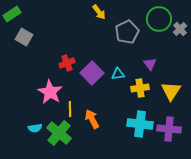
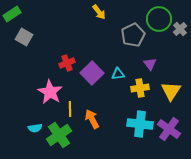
gray pentagon: moved 6 px right, 3 px down
purple cross: rotated 30 degrees clockwise
green cross: moved 2 px down; rotated 15 degrees clockwise
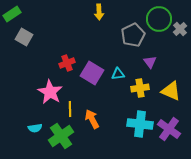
yellow arrow: rotated 35 degrees clockwise
purple triangle: moved 2 px up
purple square: rotated 15 degrees counterclockwise
yellow triangle: rotated 40 degrees counterclockwise
green cross: moved 2 px right, 1 px down
